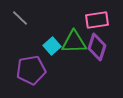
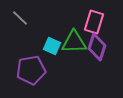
pink rectangle: moved 3 px left, 2 px down; rotated 65 degrees counterclockwise
cyan square: rotated 24 degrees counterclockwise
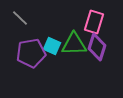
green triangle: moved 2 px down
purple pentagon: moved 17 px up
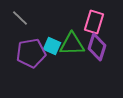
green triangle: moved 2 px left
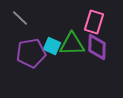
purple diamond: rotated 16 degrees counterclockwise
